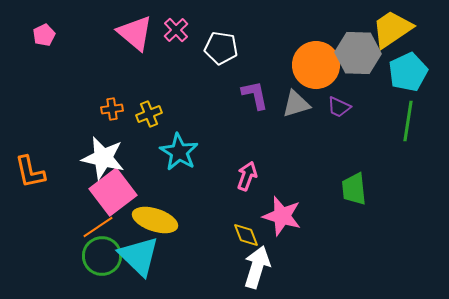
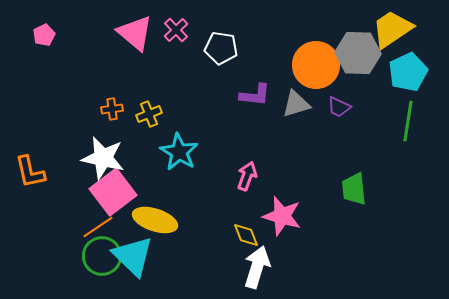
purple L-shape: rotated 108 degrees clockwise
cyan triangle: moved 6 px left
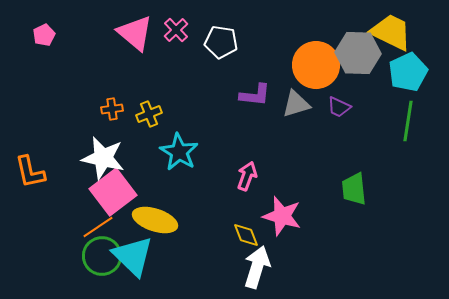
yellow trapezoid: moved 1 px left, 3 px down; rotated 60 degrees clockwise
white pentagon: moved 6 px up
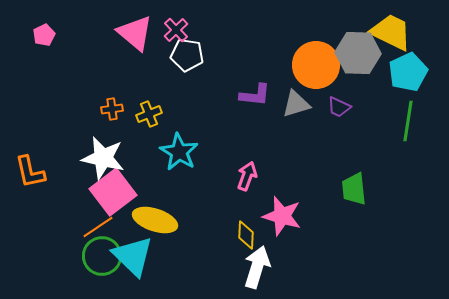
white pentagon: moved 34 px left, 13 px down
yellow diamond: rotated 24 degrees clockwise
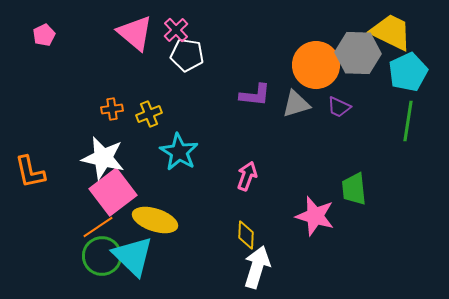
pink star: moved 33 px right
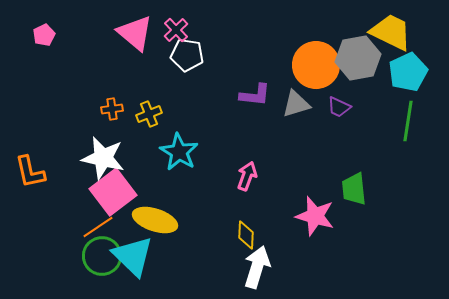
gray hexagon: moved 5 px down; rotated 12 degrees counterclockwise
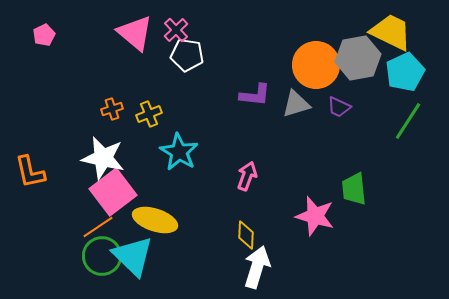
cyan pentagon: moved 3 px left
orange cross: rotated 10 degrees counterclockwise
green line: rotated 24 degrees clockwise
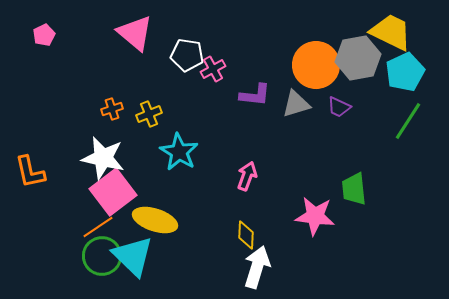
pink cross: moved 37 px right, 39 px down; rotated 15 degrees clockwise
pink star: rotated 9 degrees counterclockwise
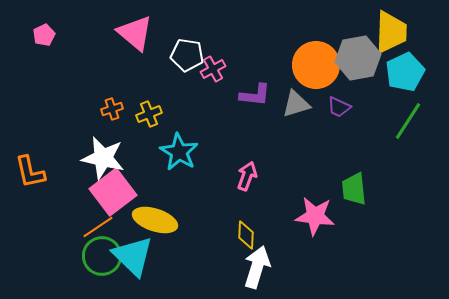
yellow trapezoid: rotated 66 degrees clockwise
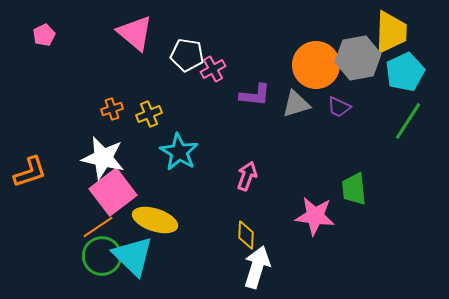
orange L-shape: rotated 96 degrees counterclockwise
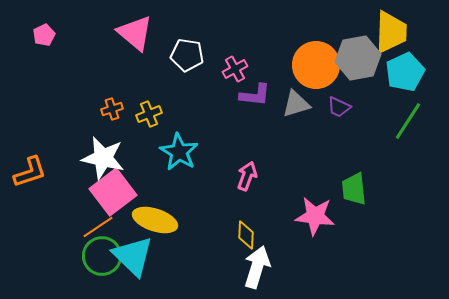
pink cross: moved 22 px right
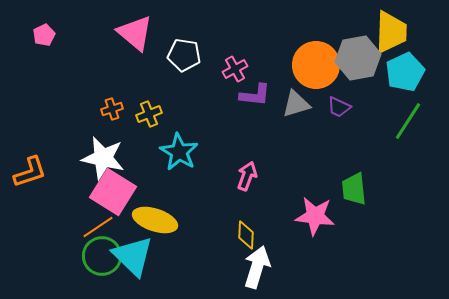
white pentagon: moved 3 px left
pink square: rotated 21 degrees counterclockwise
